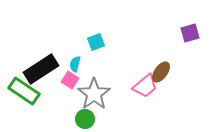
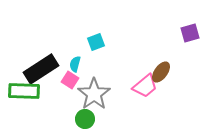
green rectangle: rotated 32 degrees counterclockwise
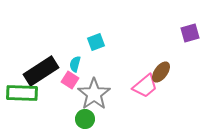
black rectangle: moved 2 px down
green rectangle: moved 2 px left, 2 px down
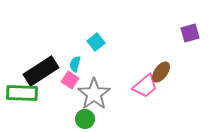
cyan square: rotated 18 degrees counterclockwise
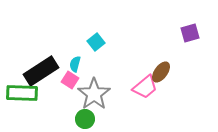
pink trapezoid: moved 1 px down
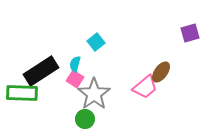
pink square: moved 5 px right, 1 px up
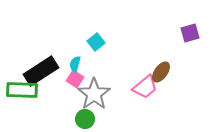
green rectangle: moved 3 px up
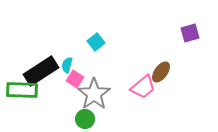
cyan semicircle: moved 8 px left, 1 px down
pink trapezoid: moved 2 px left
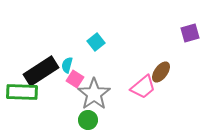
green rectangle: moved 2 px down
green circle: moved 3 px right, 1 px down
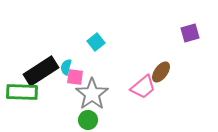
cyan semicircle: moved 1 px left, 2 px down
pink square: moved 2 px up; rotated 24 degrees counterclockwise
gray star: moved 2 px left
